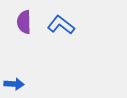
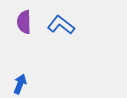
blue arrow: moved 6 px right; rotated 72 degrees counterclockwise
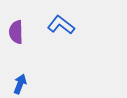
purple semicircle: moved 8 px left, 10 px down
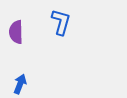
blue L-shape: moved 3 px up; rotated 68 degrees clockwise
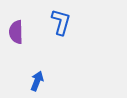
blue arrow: moved 17 px right, 3 px up
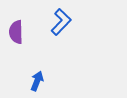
blue L-shape: rotated 28 degrees clockwise
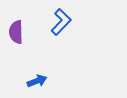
blue arrow: rotated 48 degrees clockwise
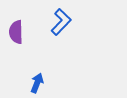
blue arrow: moved 2 px down; rotated 48 degrees counterclockwise
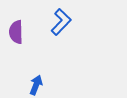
blue arrow: moved 1 px left, 2 px down
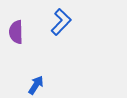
blue arrow: rotated 12 degrees clockwise
